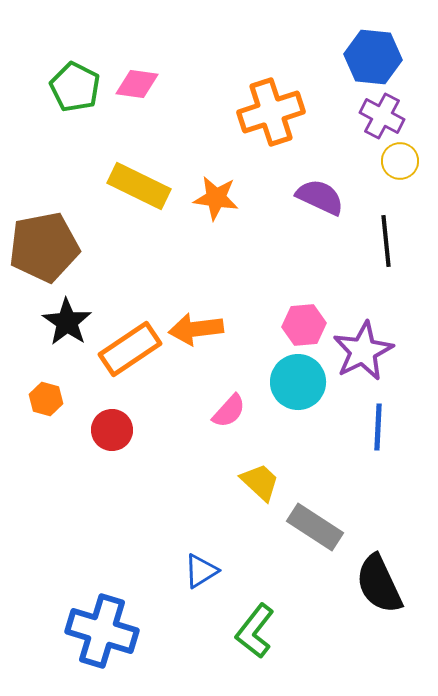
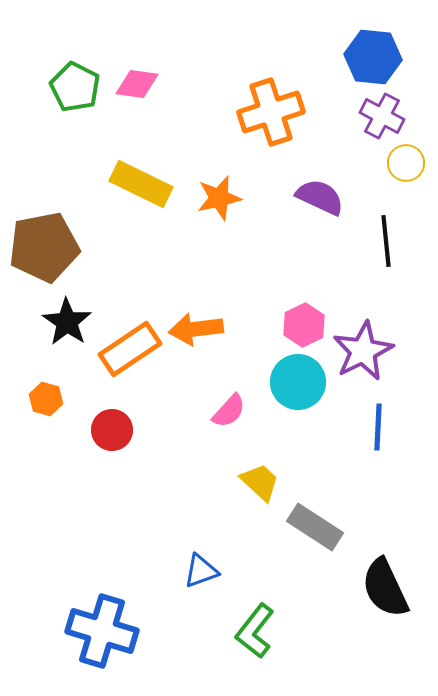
yellow circle: moved 6 px right, 2 px down
yellow rectangle: moved 2 px right, 2 px up
orange star: moved 3 px right; rotated 21 degrees counterclockwise
pink hexagon: rotated 21 degrees counterclockwise
blue triangle: rotated 12 degrees clockwise
black semicircle: moved 6 px right, 4 px down
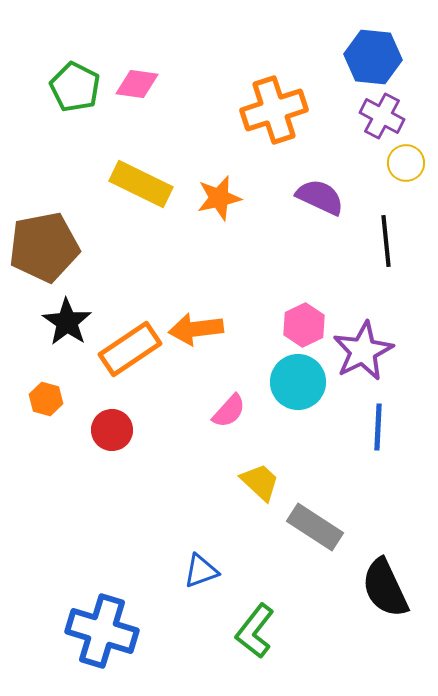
orange cross: moved 3 px right, 2 px up
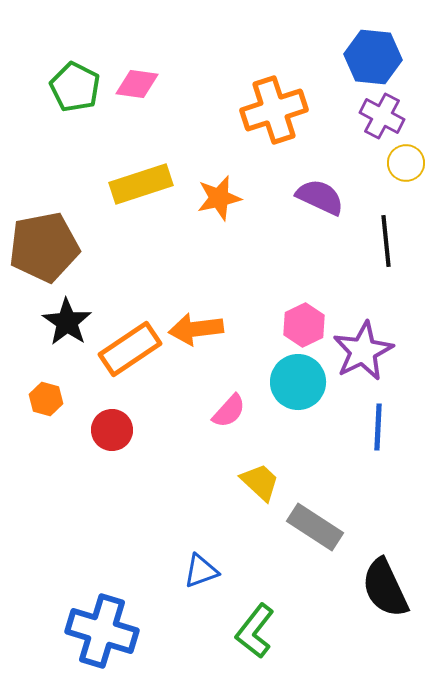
yellow rectangle: rotated 44 degrees counterclockwise
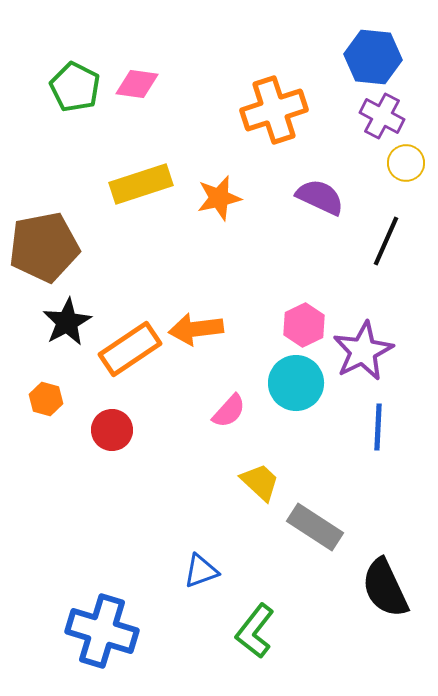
black line: rotated 30 degrees clockwise
black star: rotated 9 degrees clockwise
cyan circle: moved 2 px left, 1 px down
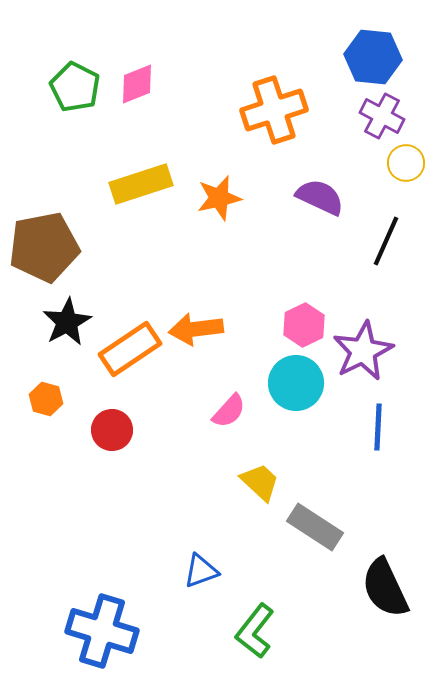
pink diamond: rotated 30 degrees counterclockwise
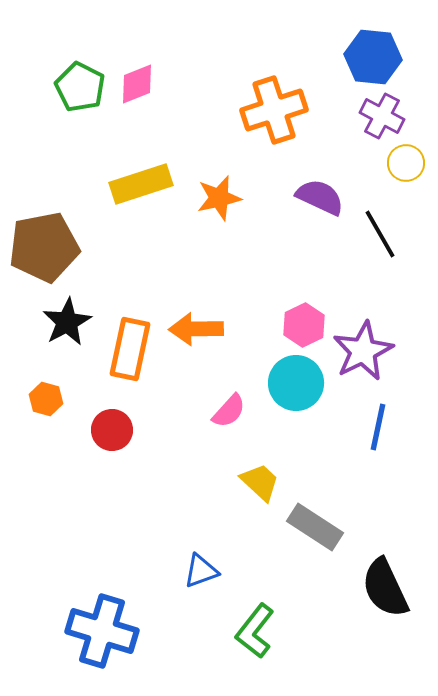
green pentagon: moved 5 px right
black line: moved 6 px left, 7 px up; rotated 54 degrees counterclockwise
orange arrow: rotated 6 degrees clockwise
orange rectangle: rotated 44 degrees counterclockwise
blue line: rotated 9 degrees clockwise
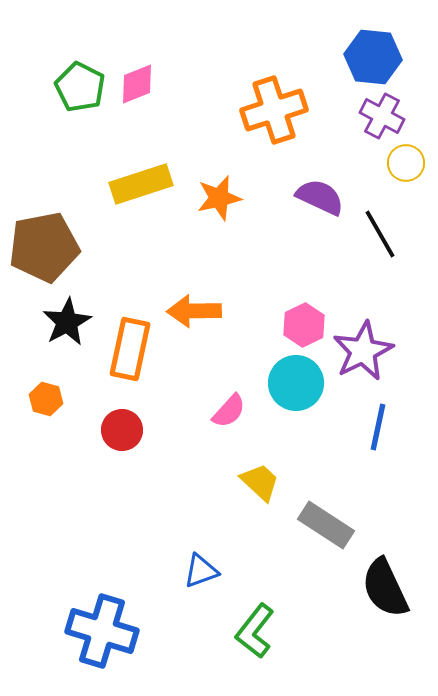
orange arrow: moved 2 px left, 18 px up
red circle: moved 10 px right
gray rectangle: moved 11 px right, 2 px up
